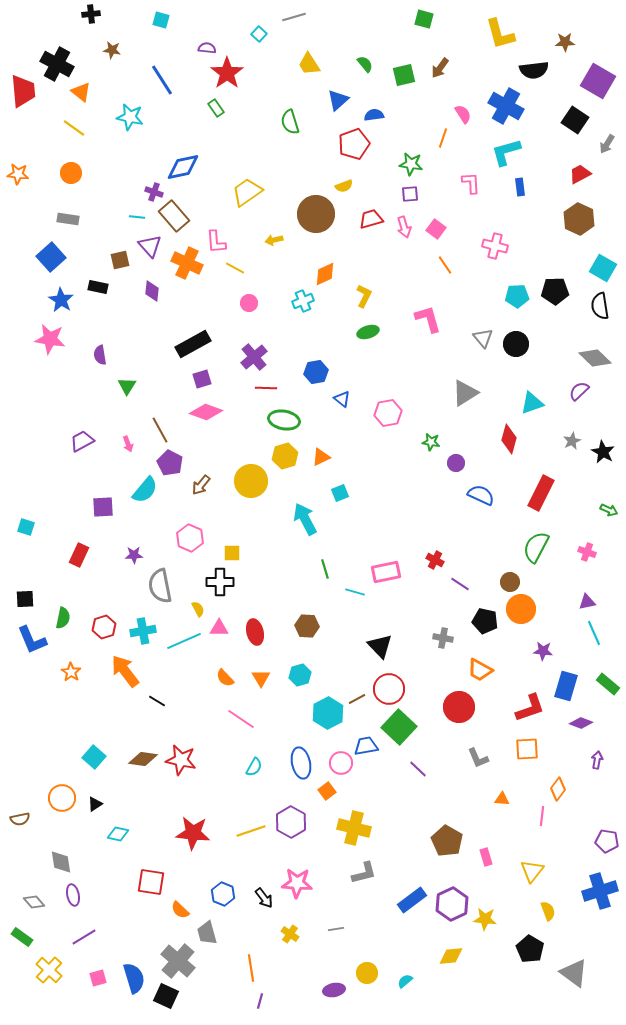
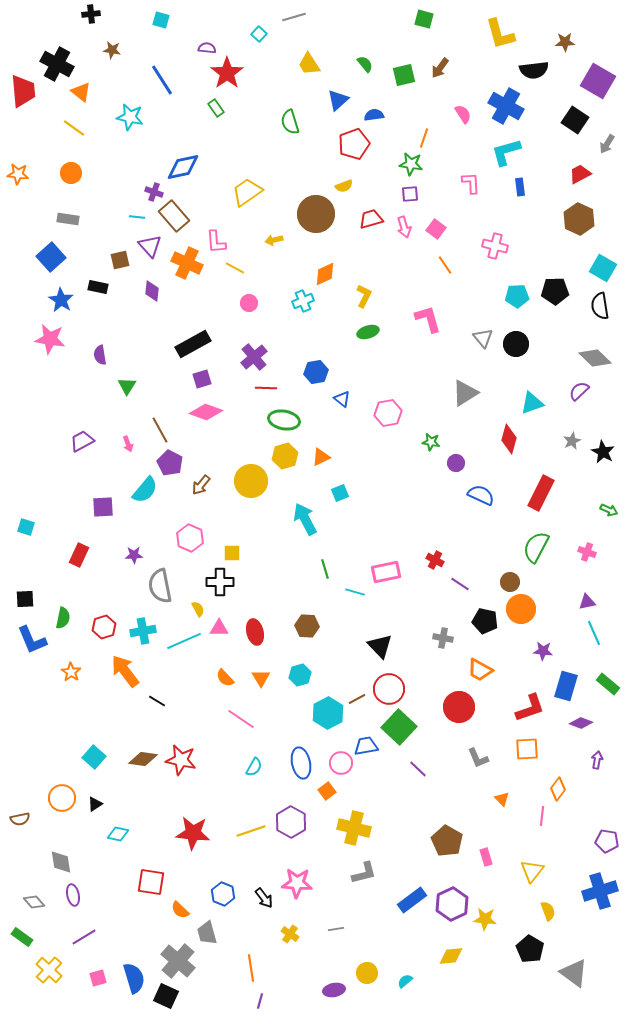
orange line at (443, 138): moved 19 px left
orange triangle at (502, 799): rotated 42 degrees clockwise
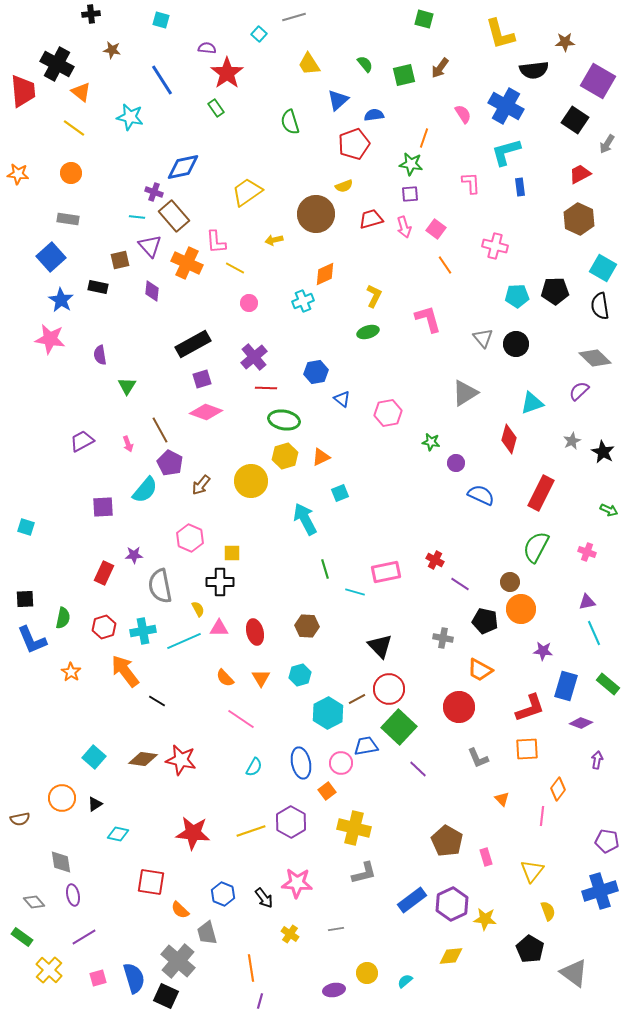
yellow L-shape at (364, 296): moved 10 px right
red rectangle at (79, 555): moved 25 px right, 18 px down
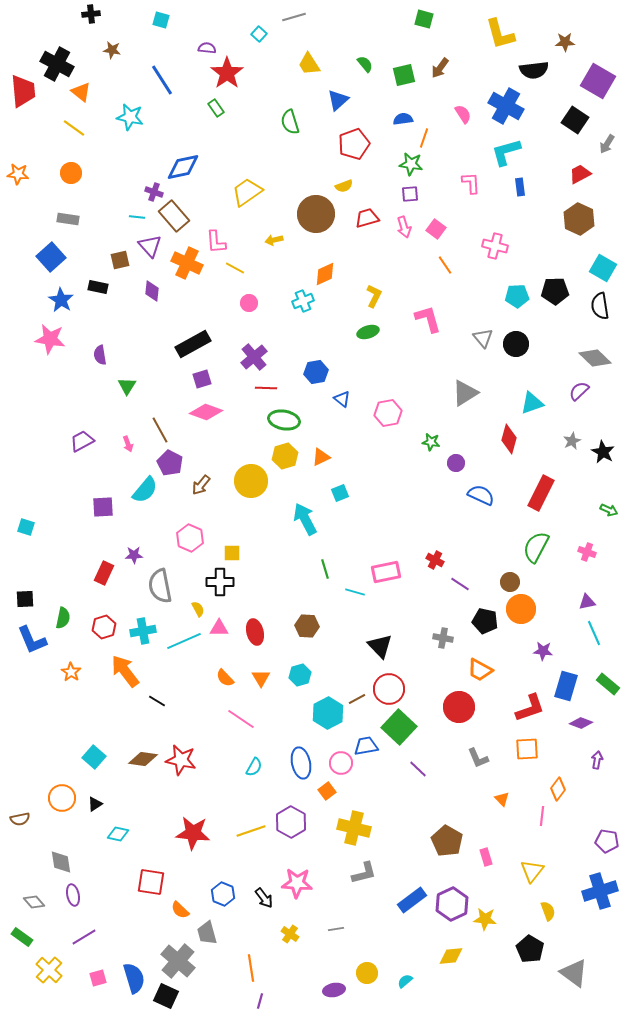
blue semicircle at (374, 115): moved 29 px right, 4 px down
red trapezoid at (371, 219): moved 4 px left, 1 px up
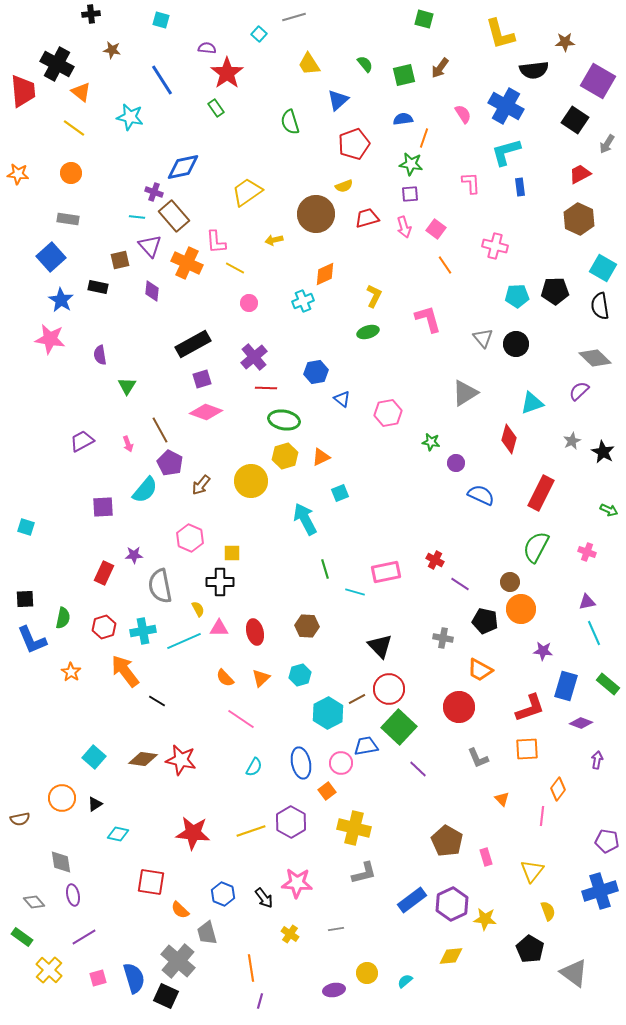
orange triangle at (261, 678): rotated 18 degrees clockwise
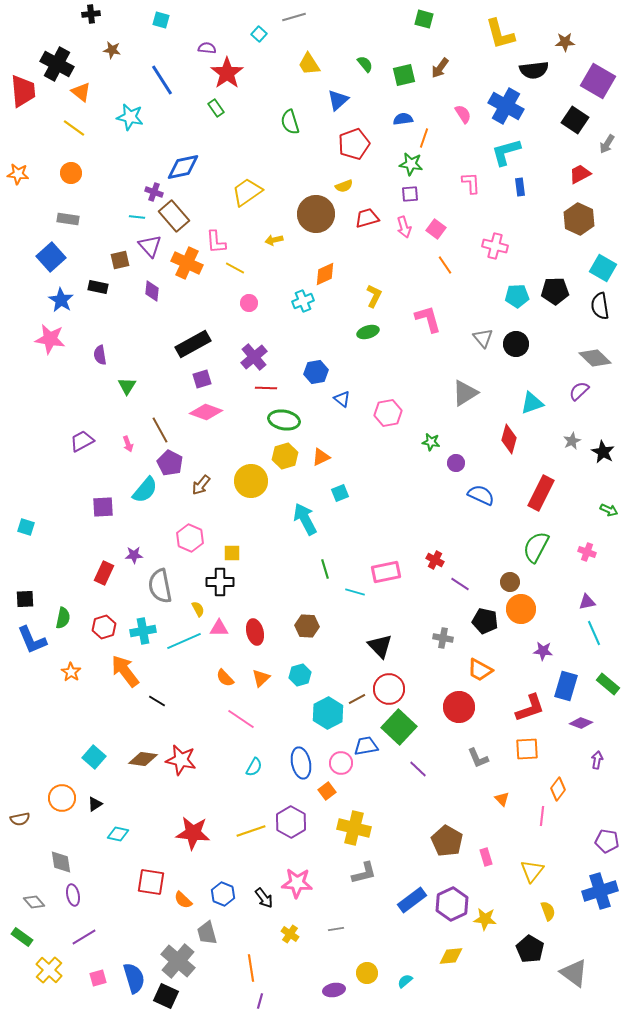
orange semicircle at (180, 910): moved 3 px right, 10 px up
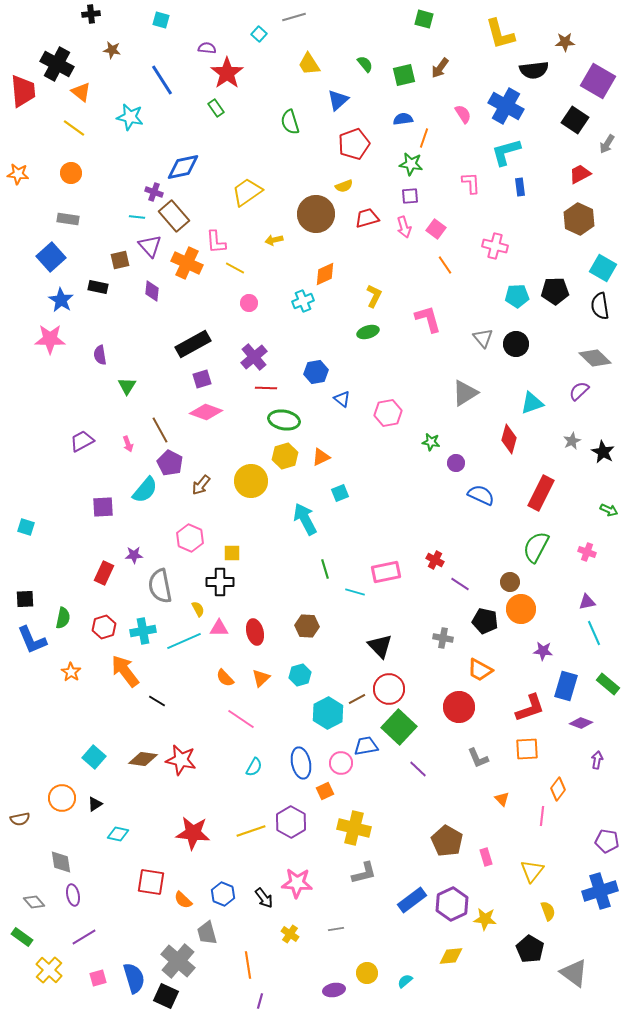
purple square at (410, 194): moved 2 px down
pink star at (50, 339): rotated 8 degrees counterclockwise
orange square at (327, 791): moved 2 px left; rotated 12 degrees clockwise
orange line at (251, 968): moved 3 px left, 3 px up
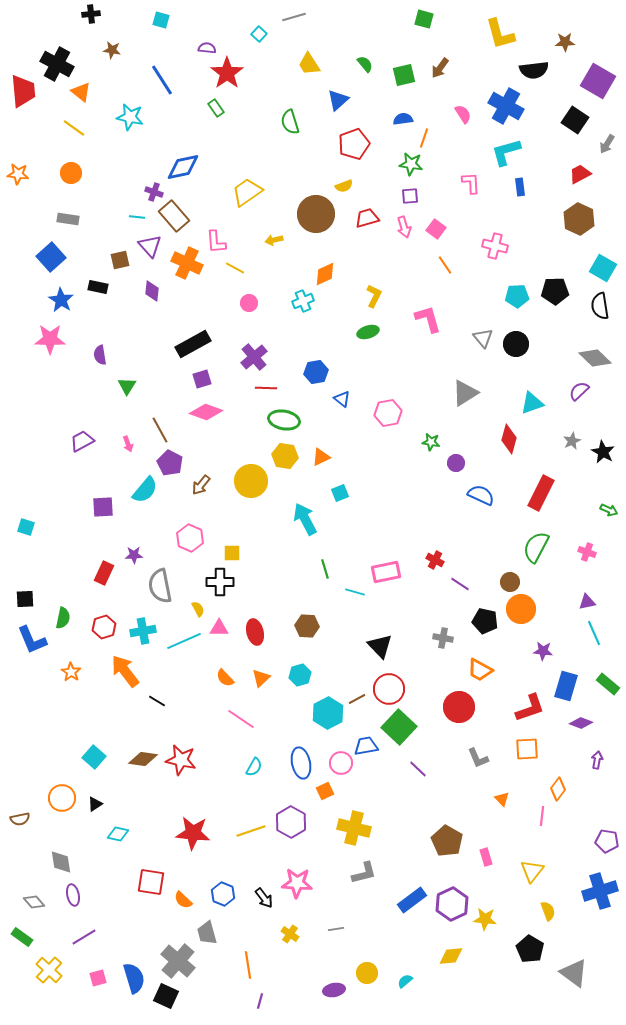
yellow hexagon at (285, 456): rotated 25 degrees clockwise
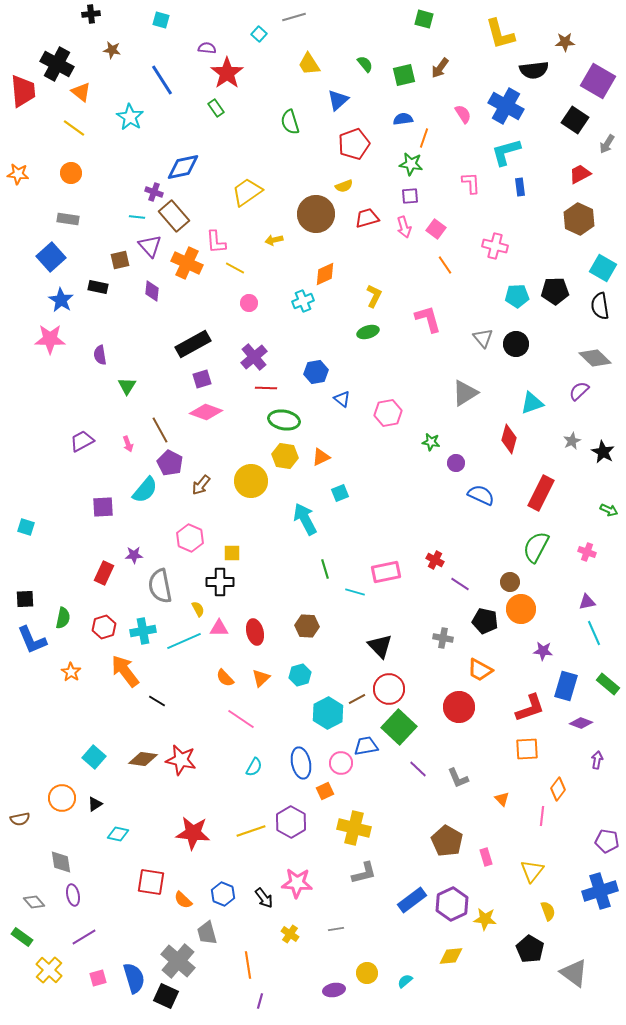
cyan star at (130, 117): rotated 20 degrees clockwise
gray L-shape at (478, 758): moved 20 px left, 20 px down
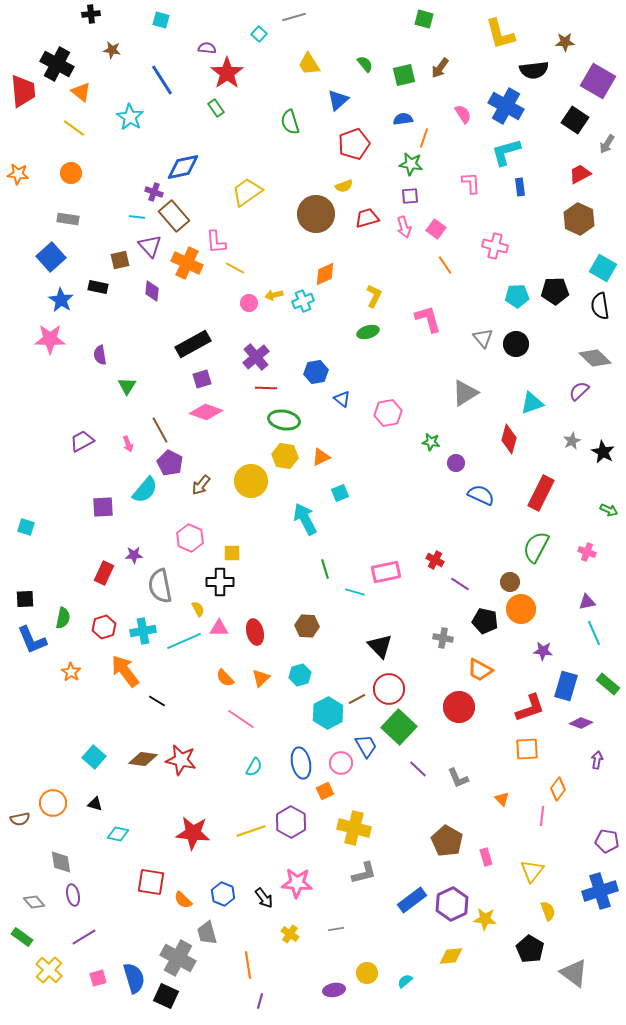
yellow arrow at (274, 240): moved 55 px down
purple cross at (254, 357): moved 2 px right
blue trapezoid at (366, 746): rotated 70 degrees clockwise
orange circle at (62, 798): moved 9 px left, 5 px down
black triangle at (95, 804): rotated 49 degrees clockwise
gray cross at (178, 961): moved 3 px up; rotated 12 degrees counterclockwise
